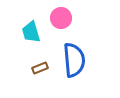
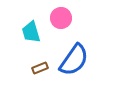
blue semicircle: rotated 40 degrees clockwise
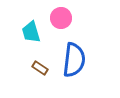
blue semicircle: rotated 28 degrees counterclockwise
brown rectangle: rotated 56 degrees clockwise
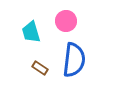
pink circle: moved 5 px right, 3 px down
